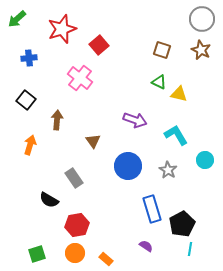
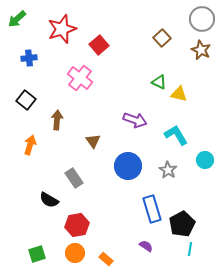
brown square: moved 12 px up; rotated 30 degrees clockwise
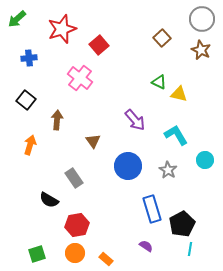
purple arrow: rotated 30 degrees clockwise
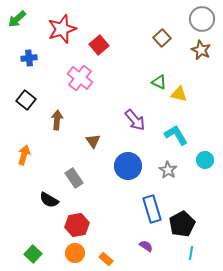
orange arrow: moved 6 px left, 10 px down
cyan line: moved 1 px right, 4 px down
green square: moved 4 px left; rotated 30 degrees counterclockwise
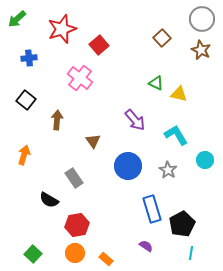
green triangle: moved 3 px left, 1 px down
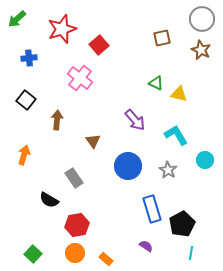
brown square: rotated 30 degrees clockwise
